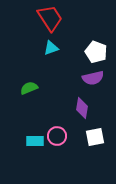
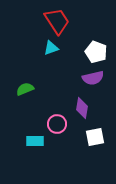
red trapezoid: moved 7 px right, 3 px down
green semicircle: moved 4 px left, 1 px down
pink circle: moved 12 px up
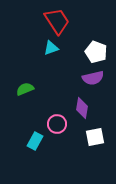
cyan rectangle: rotated 60 degrees counterclockwise
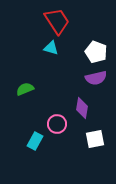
cyan triangle: rotated 35 degrees clockwise
purple semicircle: moved 3 px right
white square: moved 2 px down
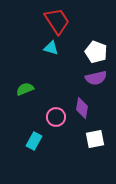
pink circle: moved 1 px left, 7 px up
cyan rectangle: moved 1 px left
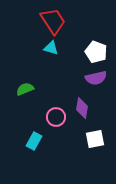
red trapezoid: moved 4 px left
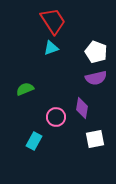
cyan triangle: rotated 35 degrees counterclockwise
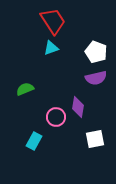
purple diamond: moved 4 px left, 1 px up
